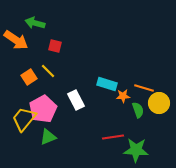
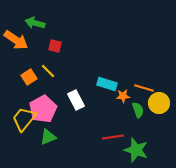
green star: rotated 15 degrees clockwise
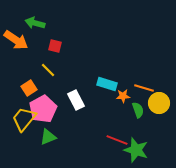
yellow line: moved 1 px up
orange square: moved 11 px down
red line: moved 4 px right, 3 px down; rotated 30 degrees clockwise
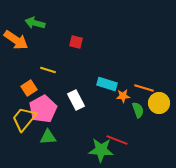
red square: moved 21 px right, 4 px up
yellow line: rotated 28 degrees counterclockwise
green triangle: rotated 18 degrees clockwise
green star: moved 35 px left; rotated 15 degrees counterclockwise
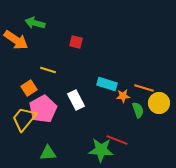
green triangle: moved 16 px down
